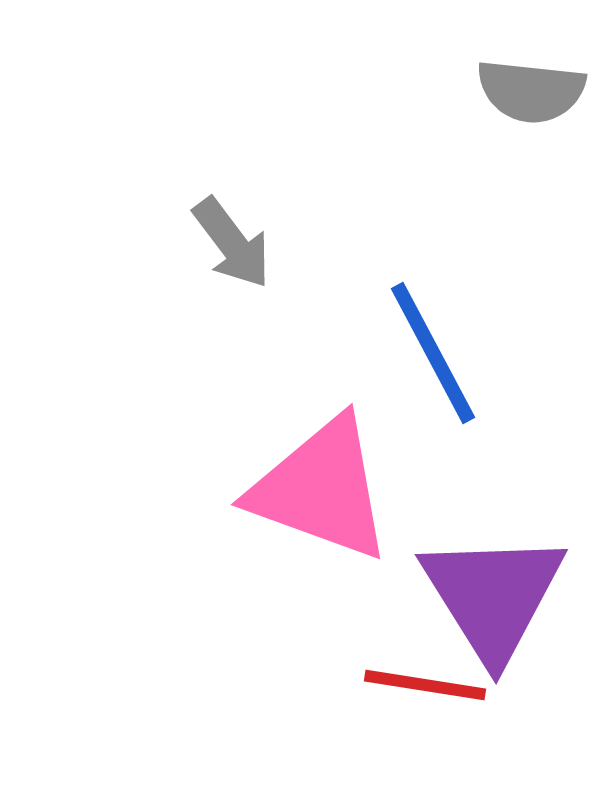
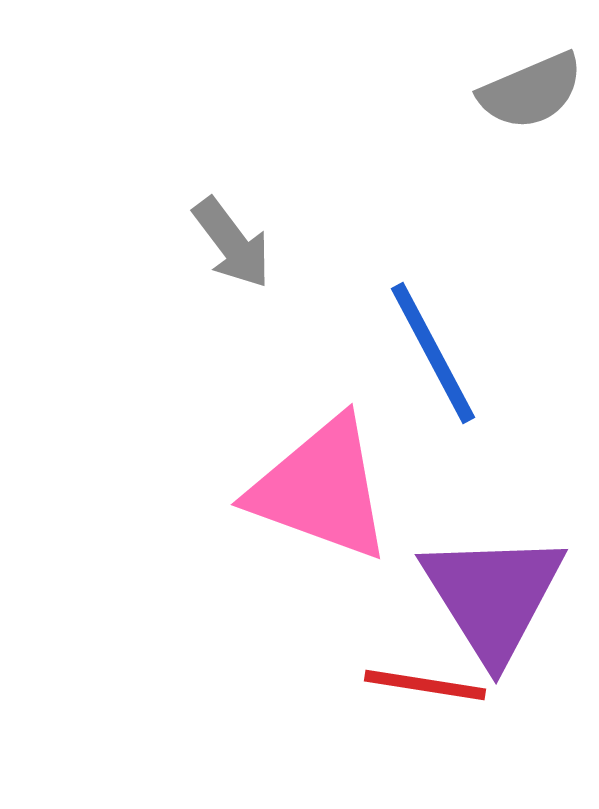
gray semicircle: rotated 29 degrees counterclockwise
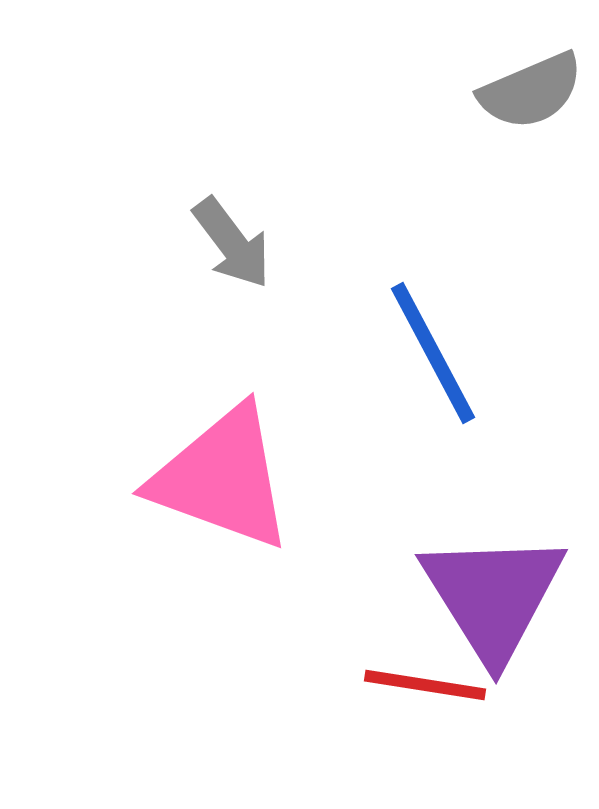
pink triangle: moved 99 px left, 11 px up
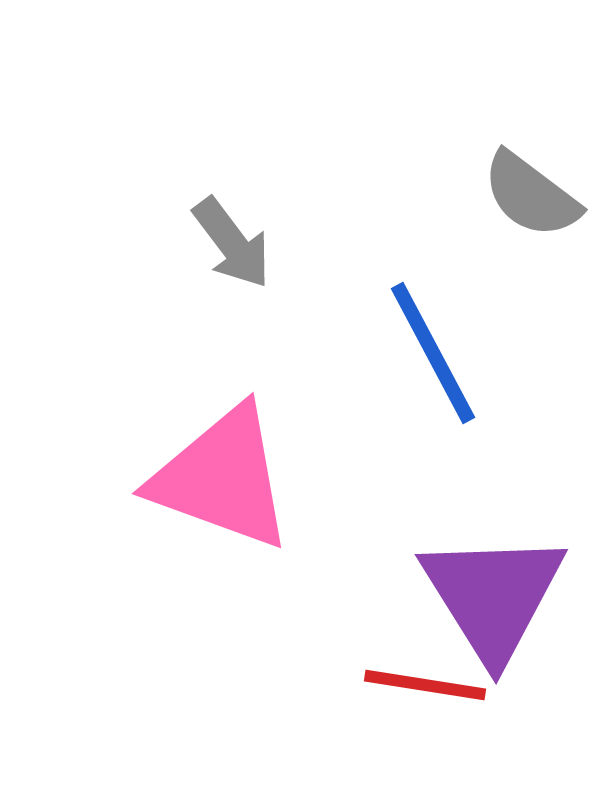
gray semicircle: moved 104 px down; rotated 60 degrees clockwise
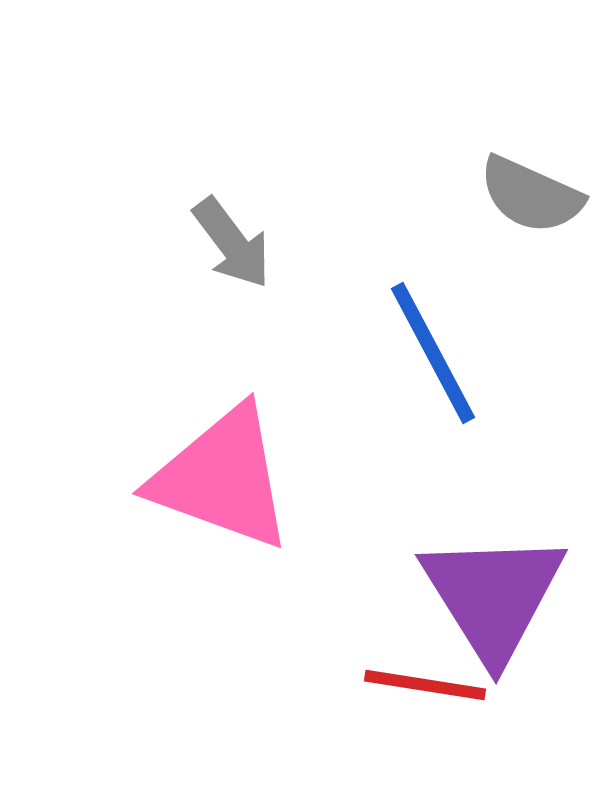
gray semicircle: rotated 13 degrees counterclockwise
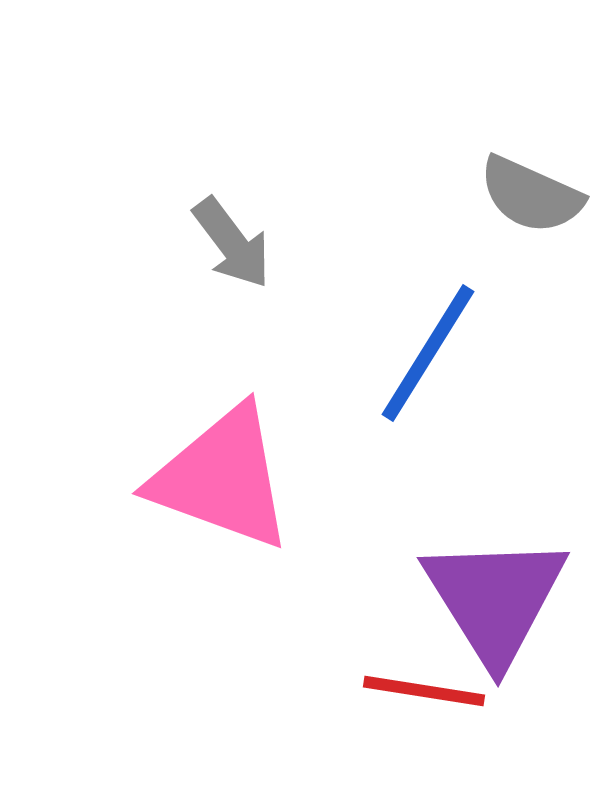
blue line: moved 5 px left; rotated 60 degrees clockwise
purple triangle: moved 2 px right, 3 px down
red line: moved 1 px left, 6 px down
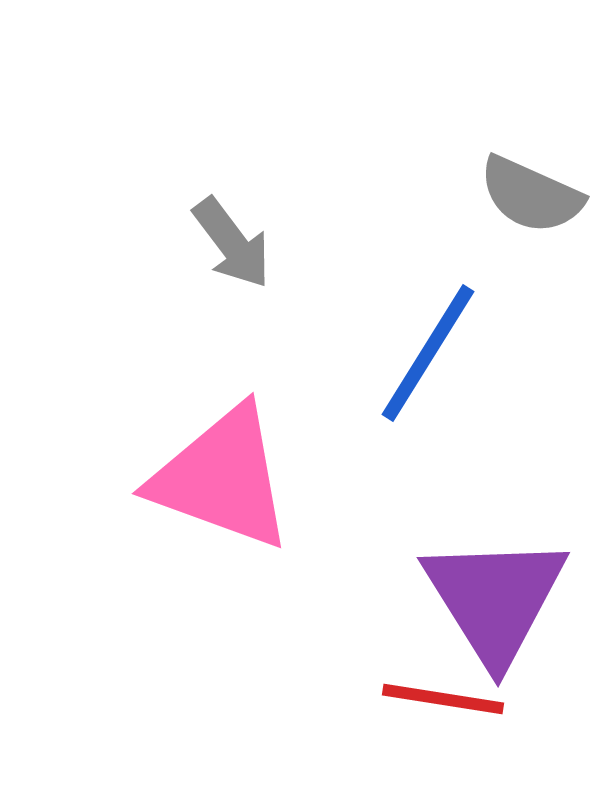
red line: moved 19 px right, 8 px down
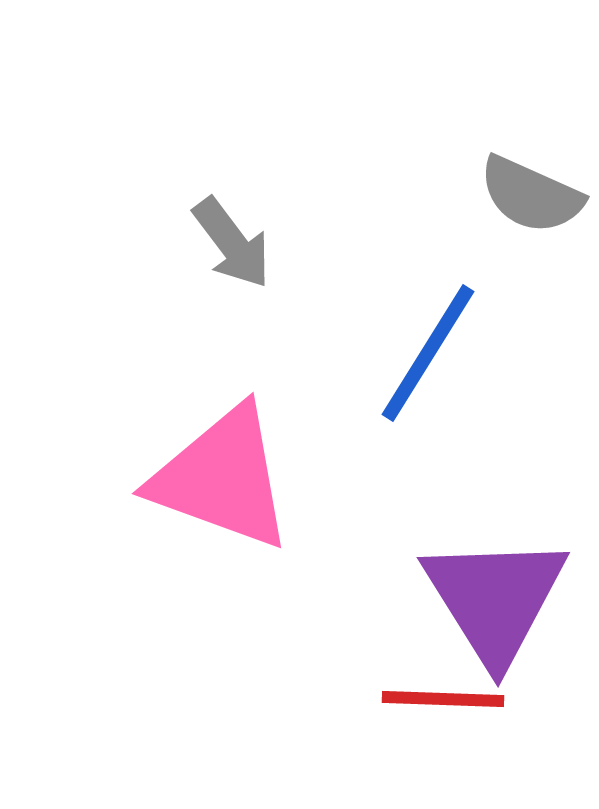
red line: rotated 7 degrees counterclockwise
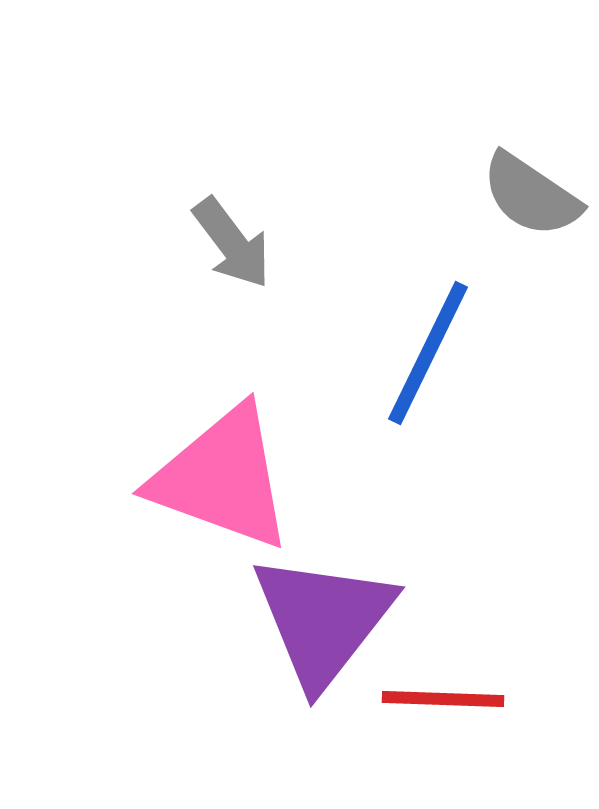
gray semicircle: rotated 10 degrees clockwise
blue line: rotated 6 degrees counterclockwise
purple triangle: moved 172 px left, 21 px down; rotated 10 degrees clockwise
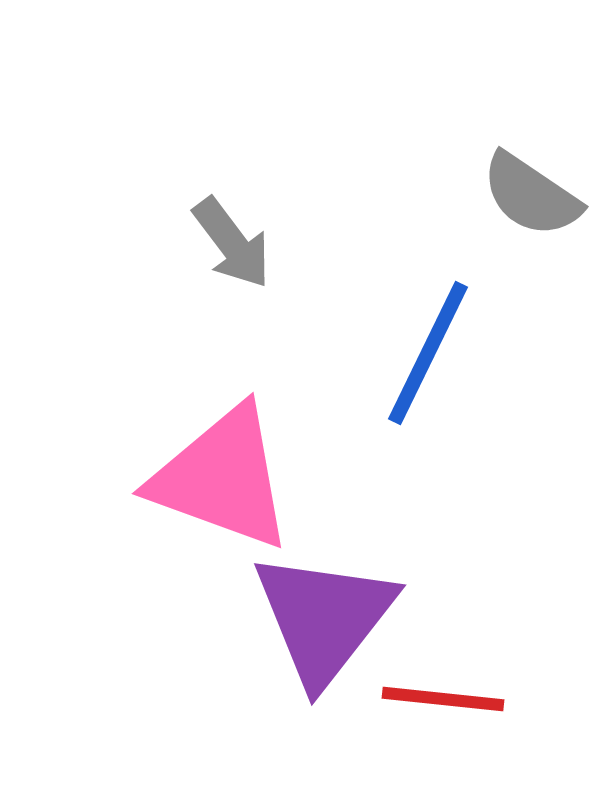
purple triangle: moved 1 px right, 2 px up
red line: rotated 4 degrees clockwise
